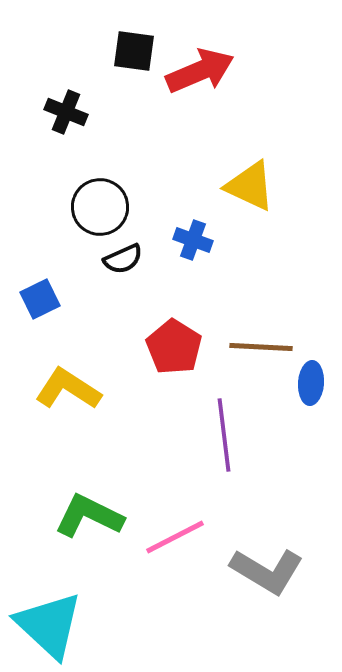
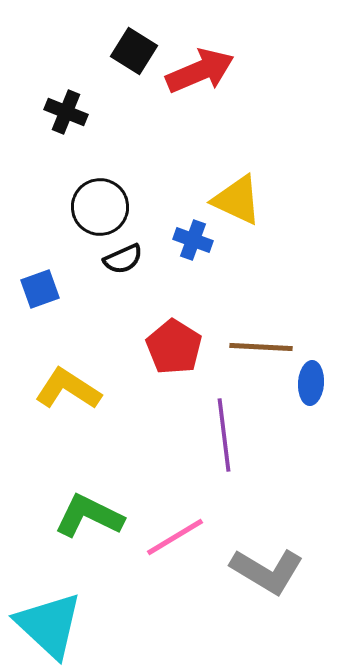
black square: rotated 24 degrees clockwise
yellow triangle: moved 13 px left, 14 px down
blue square: moved 10 px up; rotated 6 degrees clockwise
pink line: rotated 4 degrees counterclockwise
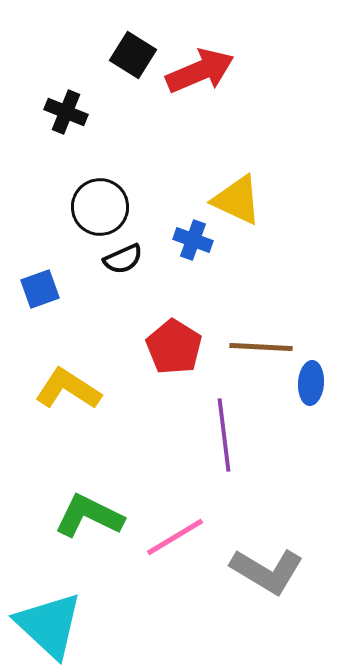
black square: moved 1 px left, 4 px down
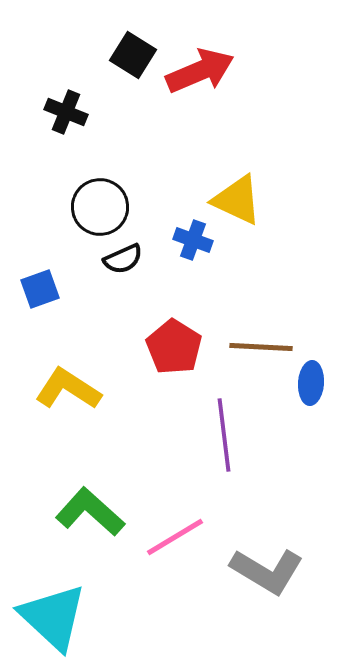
green L-shape: moved 1 px right, 4 px up; rotated 16 degrees clockwise
cyan triangle: moved 4 px right, 8 px up
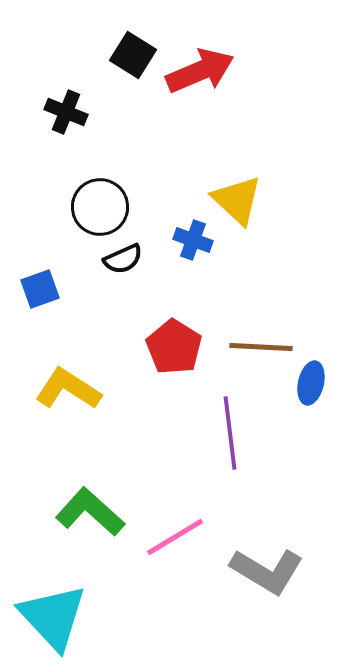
yellow triangle: rotated 18 degrees clockwise
blue ellipse: rotated 9 degrees clockwise
purple line: moved 6 px right, 2 px up
cyan triangle: rotated 4 degrees clockwise
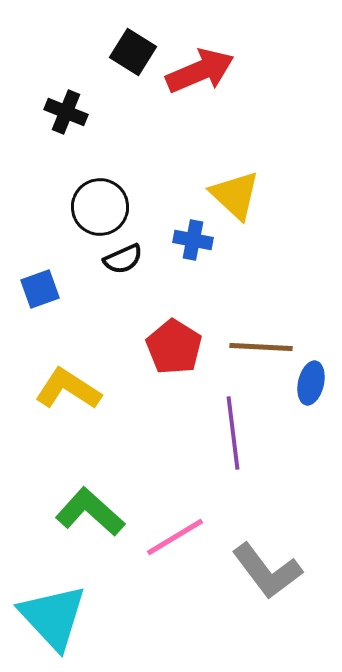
black square: moved 3 px up
yellow triangle: moved 2 px left, 5 px up
blue cross: rotated 9 degrees counterclockwise
purple line: moved 3 px right
gray L-shape: rotated 22 degrees clockwise
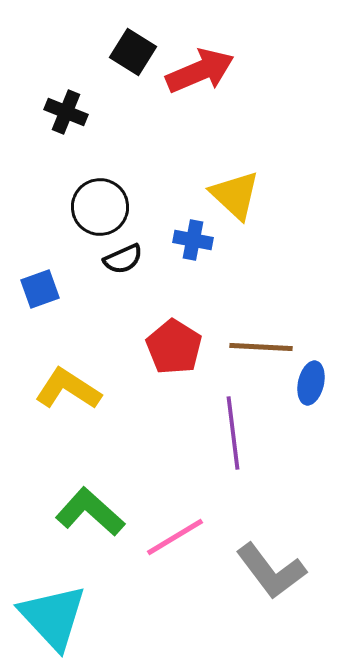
gray L-shape: moved 4 px right
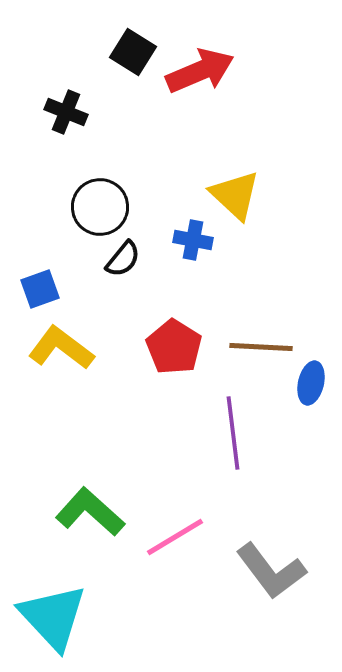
black semicircle: rotated 27 degrees counterclockwise
yellow L-shape: moved 7 px left, 41 px up; rotated 4 degrees clockwise
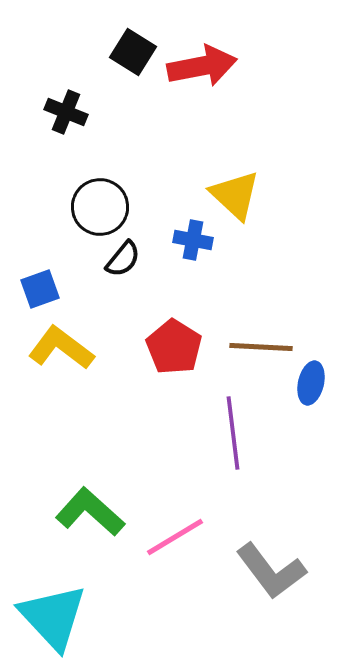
red arrow: moved 2 px right, 5 px up; rotated 12 degrees clockwise
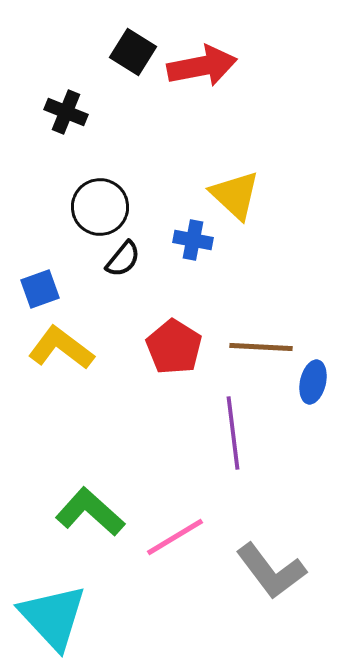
blue ellipse: moved 2 px right, 1 px up
